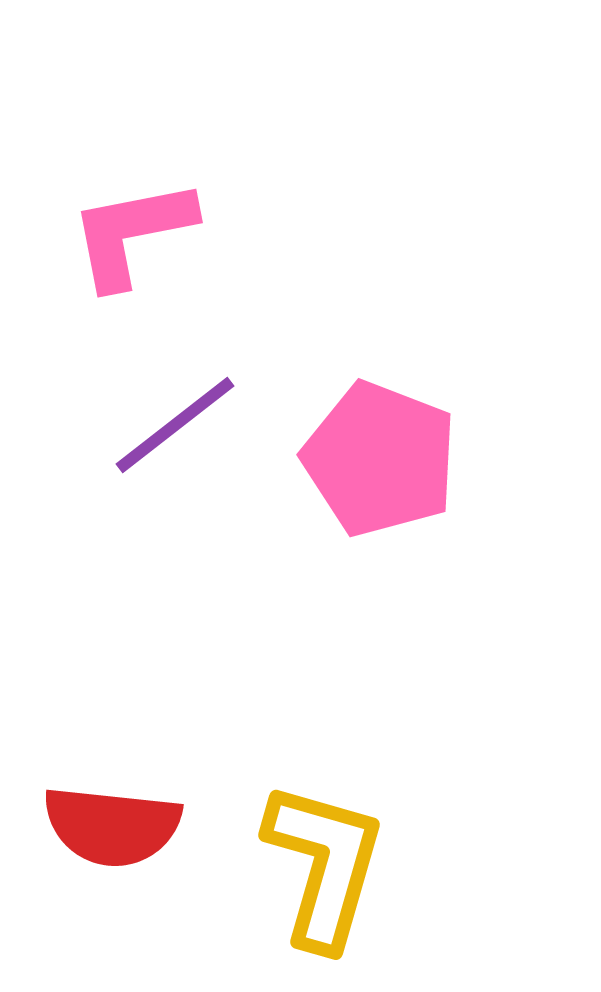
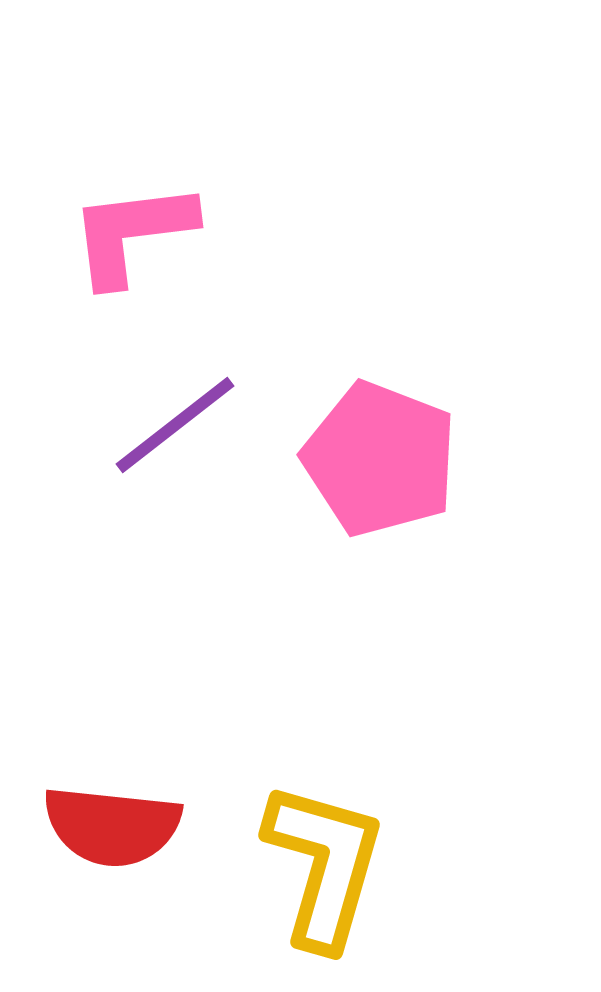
pink L-shape: rotated 4 degrees clockwise
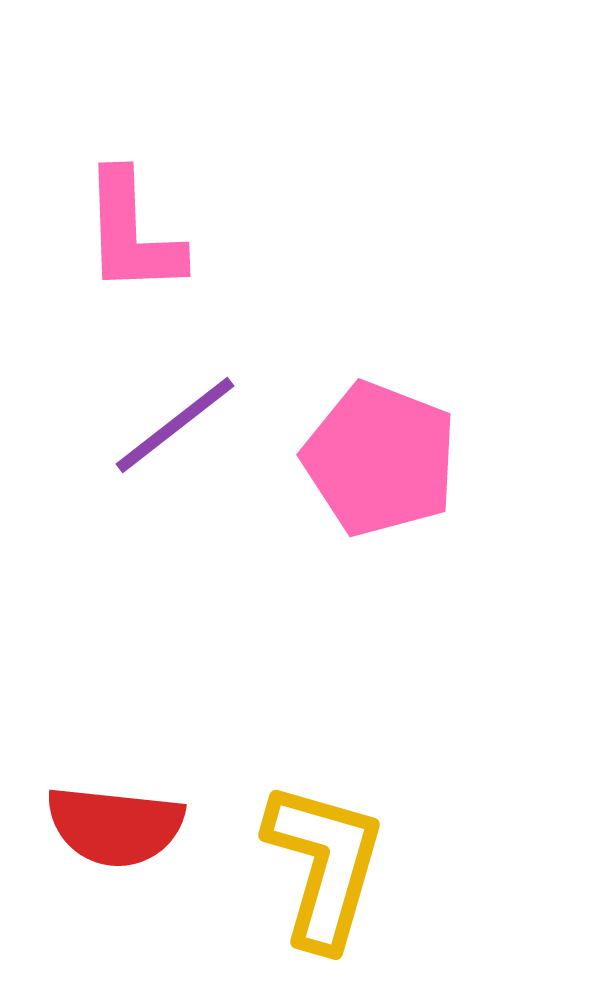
pink L-shape: rotated 85 degrees counterclockwise
red semicircle: moved 3 px right
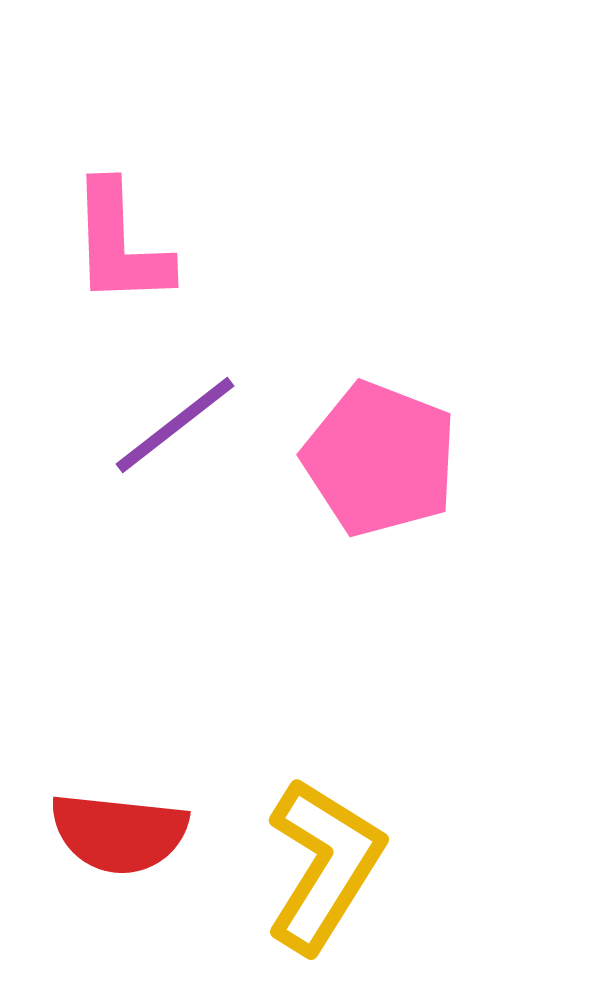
pink L-shape: moved 12 px left, 11 px down
red semicircle: moved 4 px right, 7 px down
yellow L-shape: rotated 16 degrees clockwise
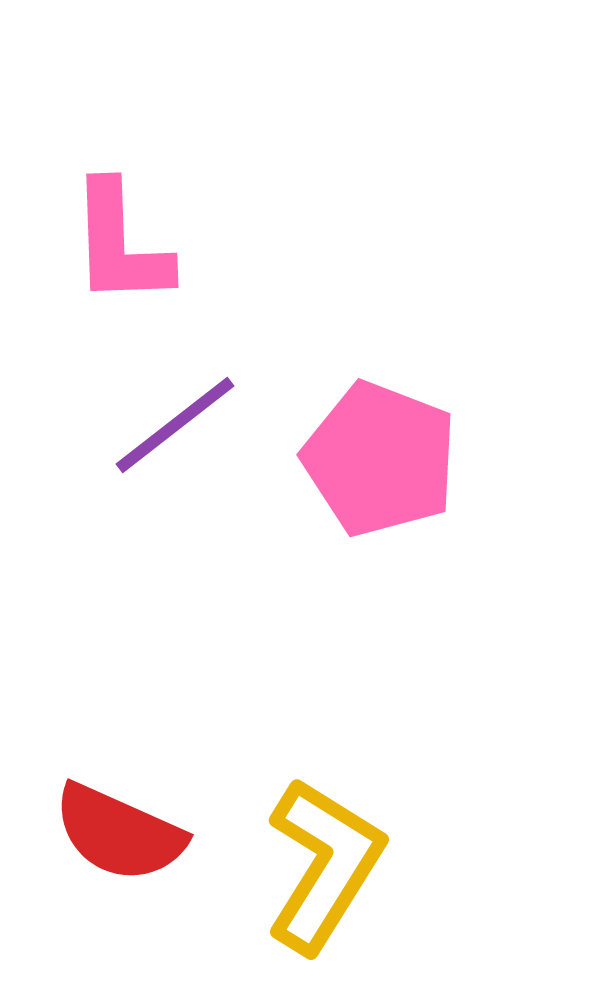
red semicircle: rotated 18 degrees clockwise
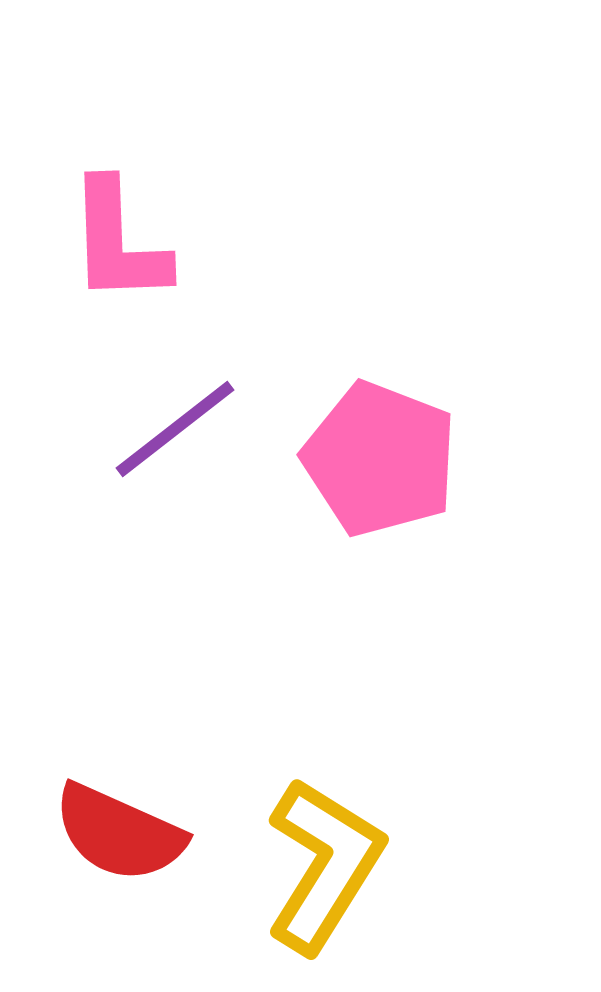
pink L-shape: moved 2 px left, 2 px up
purple line: moved 4 px down
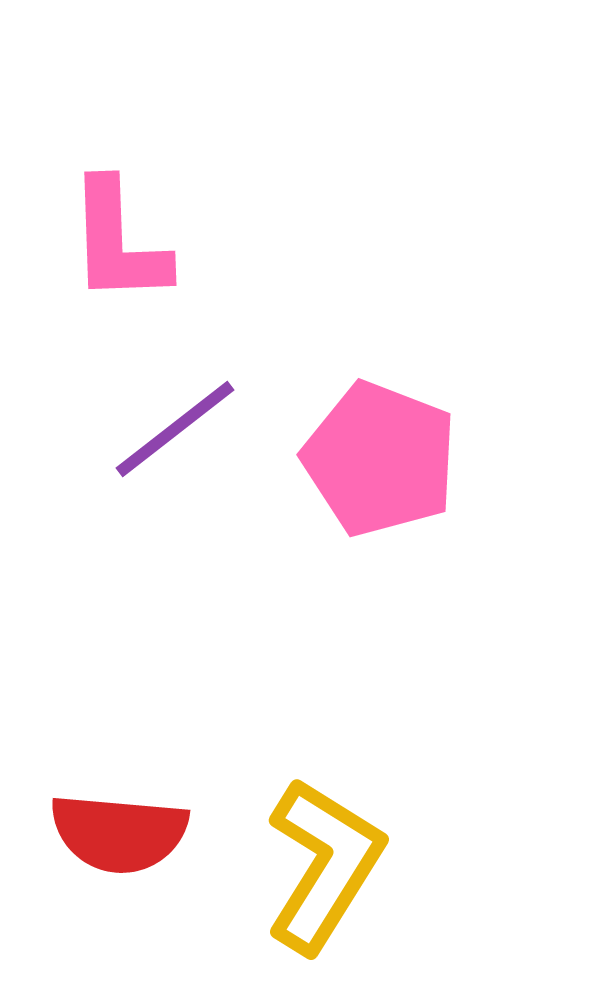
red semicircle: rotated 19 degrees counterclockwise
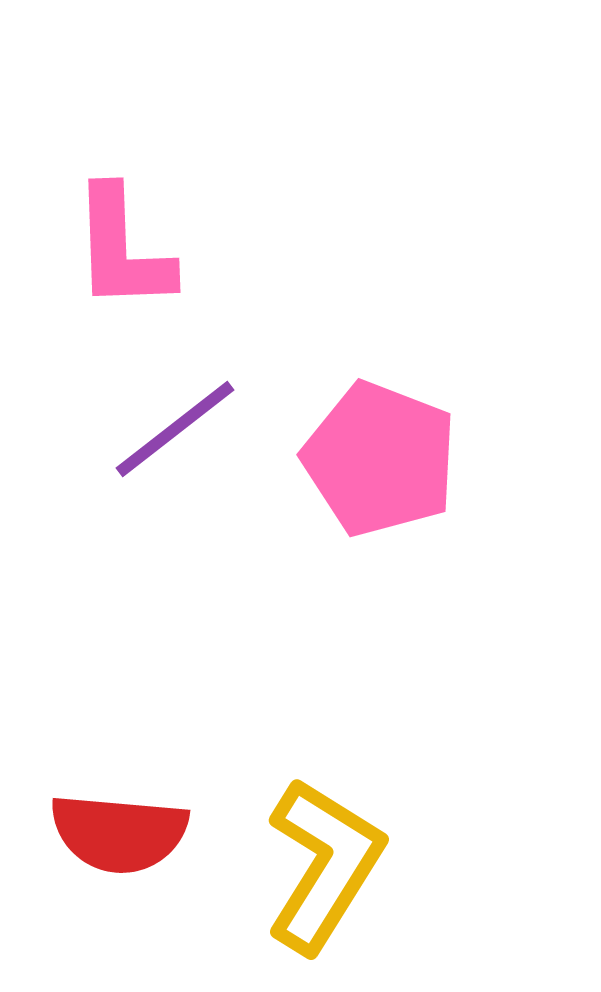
pink L-shape: moved 4 px right, 7 px down
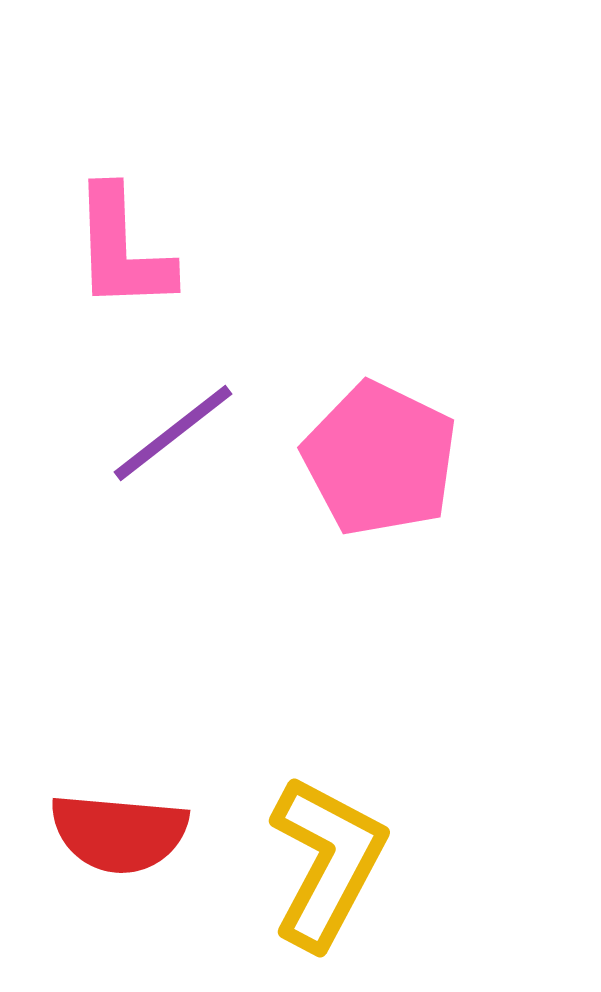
purple line: moved 2 px left, 4 px down
pink pentagon: rotated 5 degrees clockwise
yellow L-shape: moved 3 px right, 3 px up; rotated 4 degrees counterclockwise
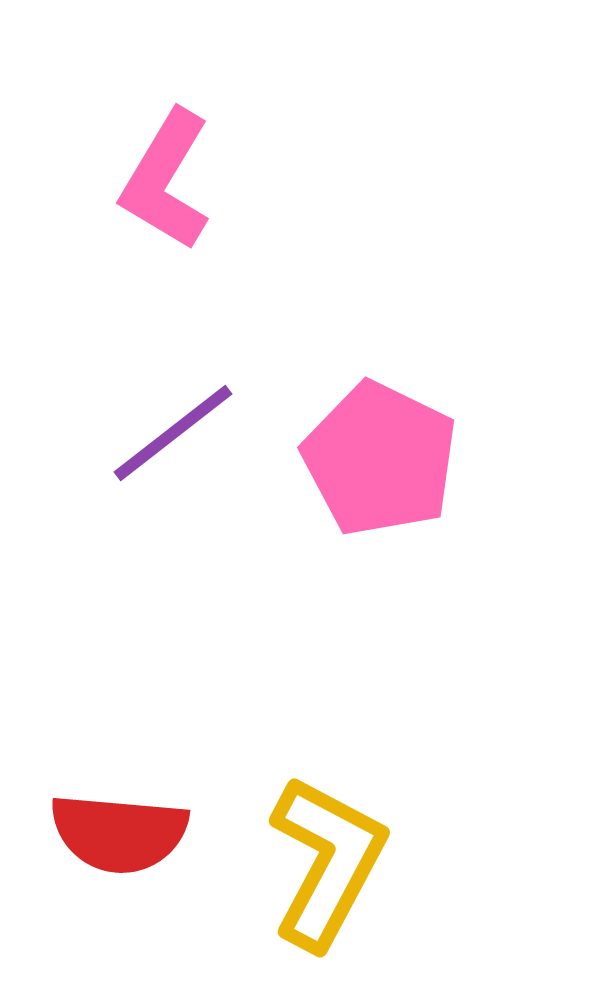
pink L-shape: moved 44 px right, 69 px up; rotated 33 degrees clockwise
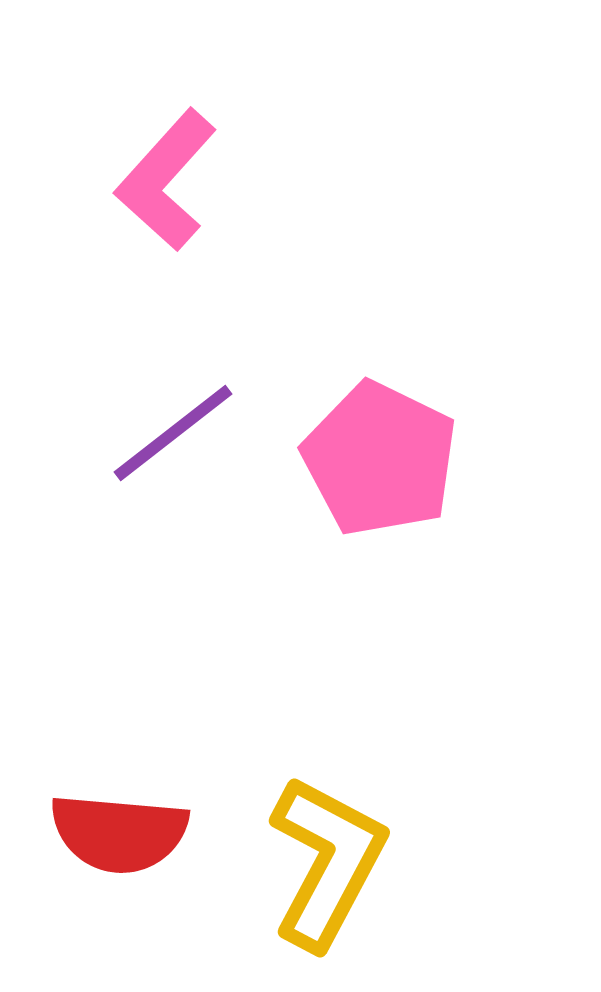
pink L-shape: rotated 11 degrees clockwise
